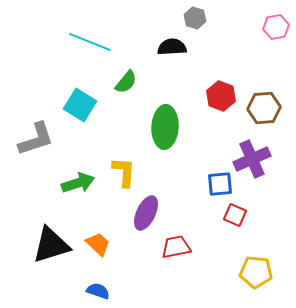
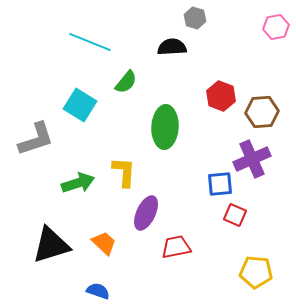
brown hexagon: moved 2 px left, 4 px down
orange trapezoid: moved 6 px right, 1 px up
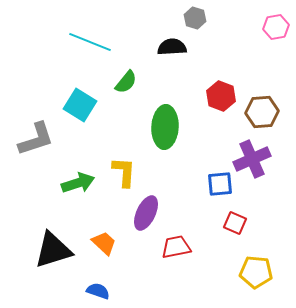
red square: moved 8 px down
black triangle: moved 2 px right, 5 px down
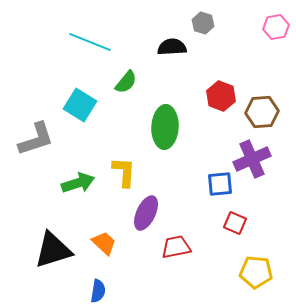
gray hexagon: moved 8 px right, 5 px down
blue semicircle: rotated 80 degrees clockwise
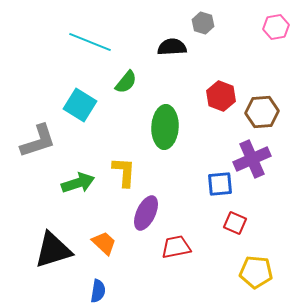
gray L-shape: moved 2 px right, 2 px down
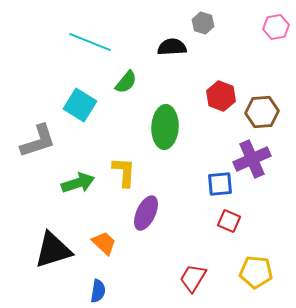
red square: moved 6 px left, 2 px up
red trapezoid: moved 17 px right, 31 px down; rotated 48 degrees counterclockwise
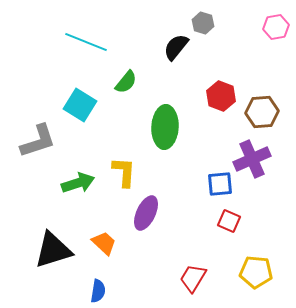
cyan line: moved 4 px left
black semicircle: moved 4 px right; rotated 48 degrees counterclockwise
